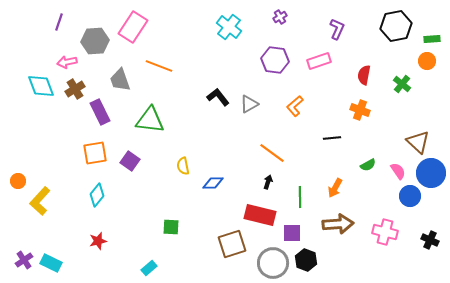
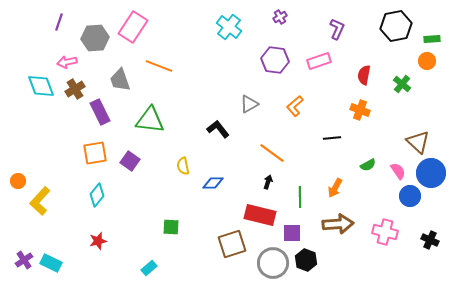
gray hexagon at (95, 41): moved 3 px up
black L-shape at (218, 97): moved 32 px down
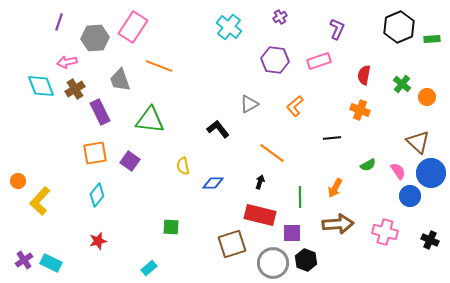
black hexagon at (396, 26): moved 3 px right, 1 px down; rotated 12 degrees counterclockwise
orange circle at (427, 61): moved 36 px down
black arrow at (268, 182): moved 8 px left
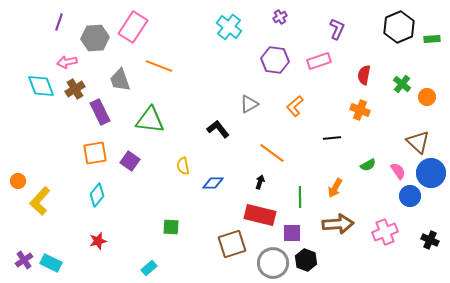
pink cross at (385, 232): rotated 35 degrees counterclockwise
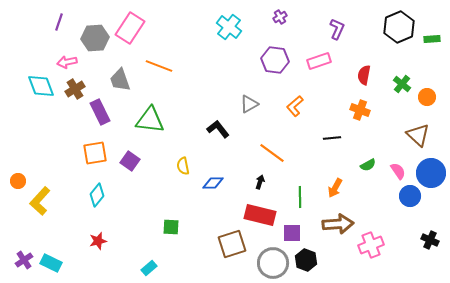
pink rectangle at (133, 27): moved 3 px left, 1 px down
brown triangle at (418, 142): moved 7 px up
pink cross at (385, 232): moved 14 px left, 13 px down
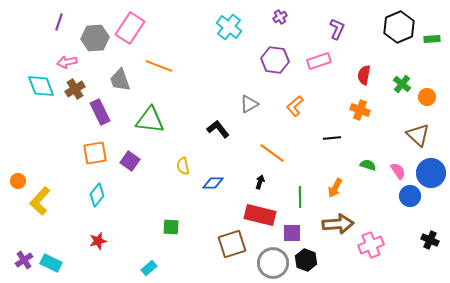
green semicircle at (368, 165): rotated 133 degrees counterclockwise
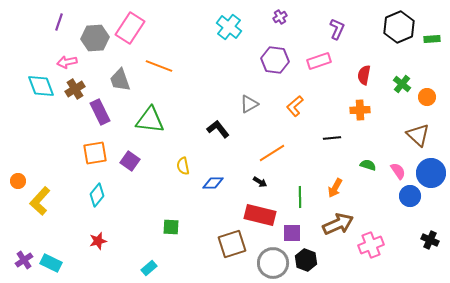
orange cross at (360, 110): rotated 24 degrees counterclockwise
orange line at (272, 153): rotated 68 degrees counterclockwise
black arrow at (260, 182): rotated 104 degrees clockwise
brown arrow at (338, 224): rotated 20 degrees counterclockwise
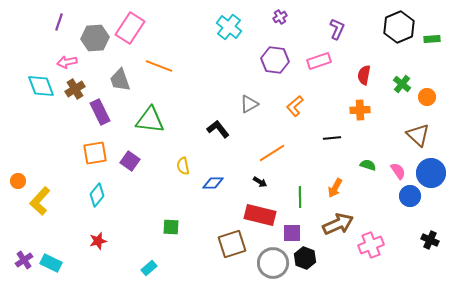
black hexagon at (306, 260): moved 1 px left, 2 px up
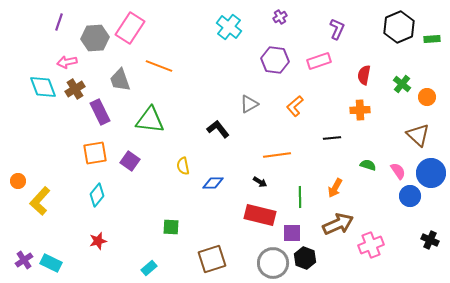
cyan diamond at (41, 86): moved 2 px right, 1 px down
orange line at (272, 153): moved 5 px right, 2 px down; rotated 24 degrees clockwise
brown square at (232, 244): moved 20 px left, 15 px down
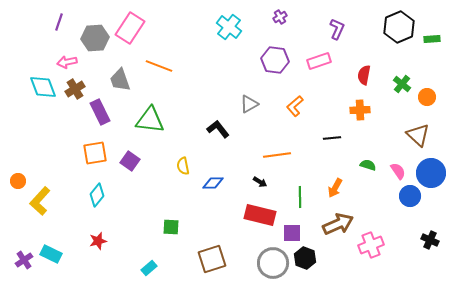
cyan rectangle at (51, 263): moved 9 px up
